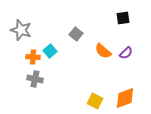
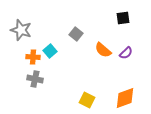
orange semicircle: moved 1 px up
yellow square: moved 8 px left, 1 px up
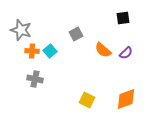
gray square: rotated 24 degrees clockwise
orange cross: moved 1 px left, 6 px up
orange diamond: moved 1 px right, 1 px down
